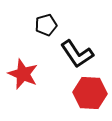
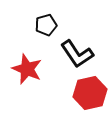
red star: moved 4 px right, 5 px up
red hexagon: rotated 16 degrees counterclockwise
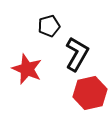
black pentagon: moved 3 px right, 1 px down
black L-shape: rotated 116 degrees counterclockwise
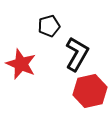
red star: moved 6 px left, 5 px up
red hexagon: moved 2 px up
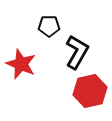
black pentagon: rotated 15 degrees clockwise
black L-shape: moved 2 px up
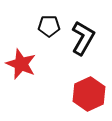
black L-shape: moved 6 px right, 14 px up
red hexagon: moved 1 px left, 3 px down; rotated 12 degrees counterclockwise
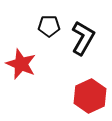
red hexagon: moved 1 px right, 2 px down
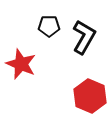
black L-shape: moved 1 px right, 1 px up
red hexagon: rotated 12 degrees counterclockwise
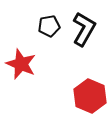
black pentagon: rotated 10 degrees counterclockwise
black L-shape: moved 8 px up
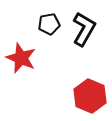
black pentagon: moved 2 px up
red star: moved 6 px up
